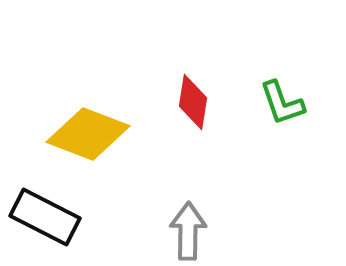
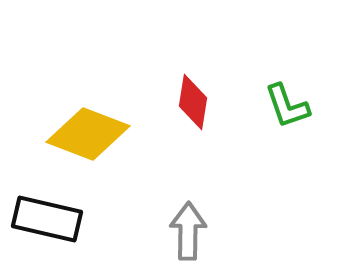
green L-shape: moved 5 px right, 3 px down
black rectangle: moved 2 px right, 2 px down; rotated 14 degrees counterclockwise
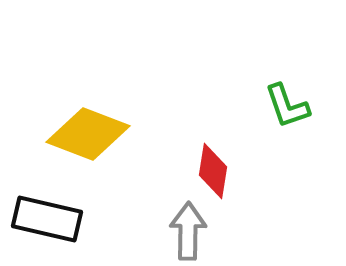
red diamond: moved 20 px right, 69 px down
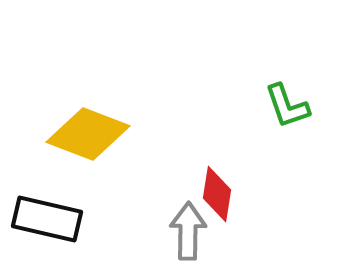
red diamond: moved 4 px right, 23 px down
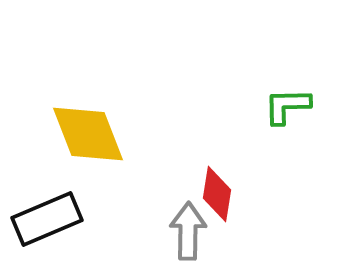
green L-shape: rotated 108 degrees clockwise
yellow diamond: rotated 48 degrees clockwise
black rectangle: rotated 36 degrees counterclockwise
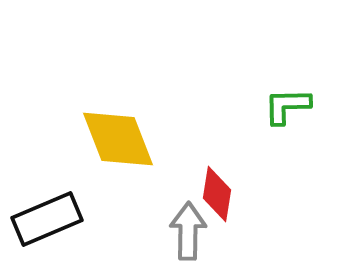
yellow diamond: moved 30 px right, 5 px down
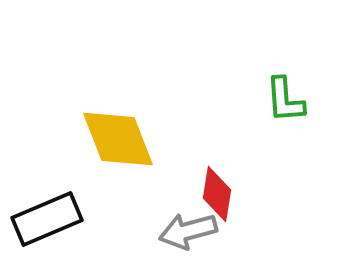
green L-shape: moved 2 px left, 6 px up; rotated 93 degrees counterclockwise
gray arrow: rotated 106 degrees counterclockwise
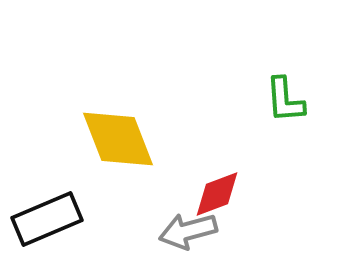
red diamond: rotated 60 degrees clockwise
